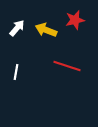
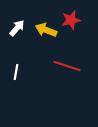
red star: moved 4 px left
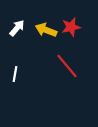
red star: moved 7 px down
red line: rotated 32 degrees clockwise
white line: moved 1 px left, 2 px down
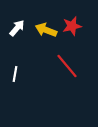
red star: moved 1 px right, 1 px up
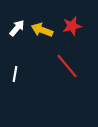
yellow arrow: moved 4 px left
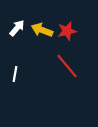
red star: moved 5 px left, 5 px down
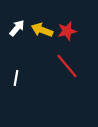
white line: moved 1 px right, 4 px down
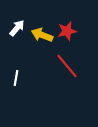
yellow arrow: moved 5 px down
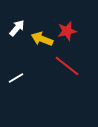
yellow arrow: moved 4 px down
red line: rotated 12 degrees counterclockwise
white line: rotated 49 degrees clockwise
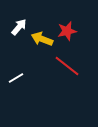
white arrow: moved 2 px right, 1 px up
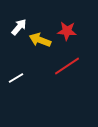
red star: rotated 18 degrees clockwise
yellow arrow: moved 2 px left, 1 px down
red line: rotated 72 degrees counterclockwise
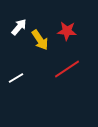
yellow arrow: rotated 145 degrees counterclockwise
red line: moved 3 px down
